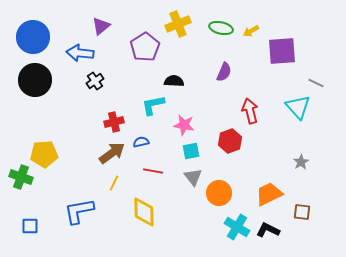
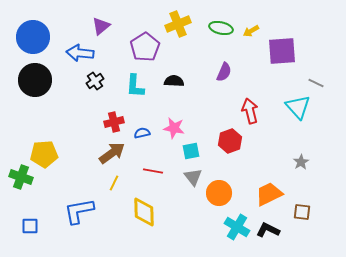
cyan L-shape: moved 18 px left, 19 px up; rotated 75 degrees counterclockwise
pink star: moved 10 px left, 3 px down
blue semicircle: moved 1 px right, 9 px up
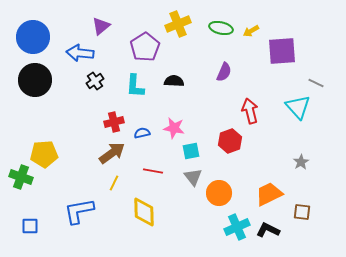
cyan cross: rotated 35 degrees clockwise
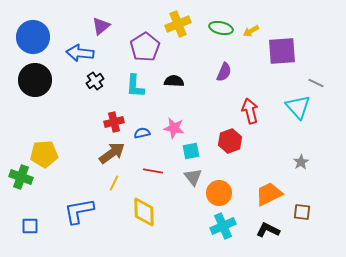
cyan cross: moved 14 px left, 1 px up
